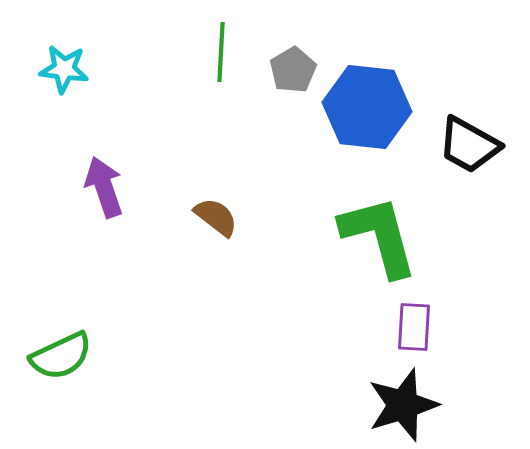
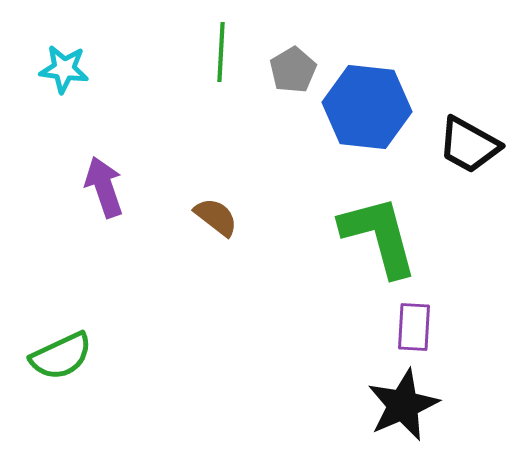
black star: rotated 6 degrees counterclockwise
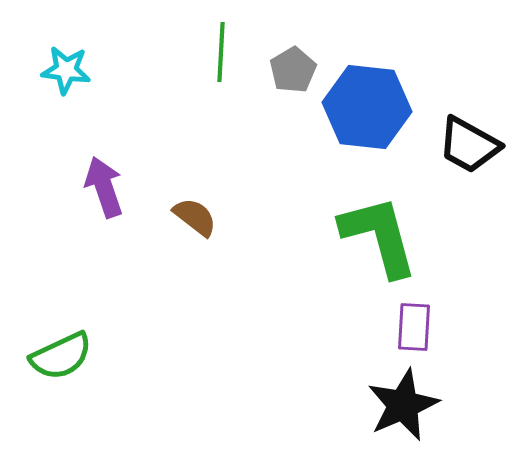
cyan star: moved 2 px right, 1 px down
brown semicircle: moved 21 px left
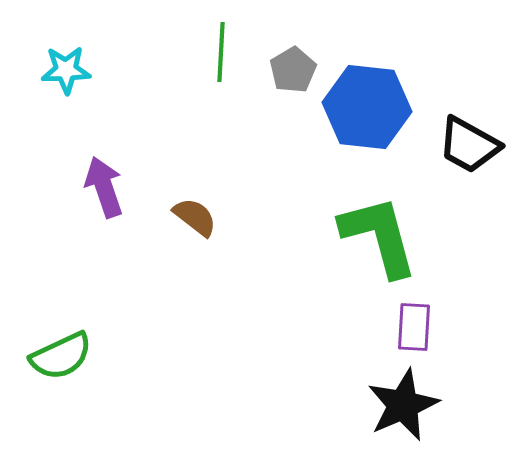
cyan star: rotated 9 degrees counterclockwise
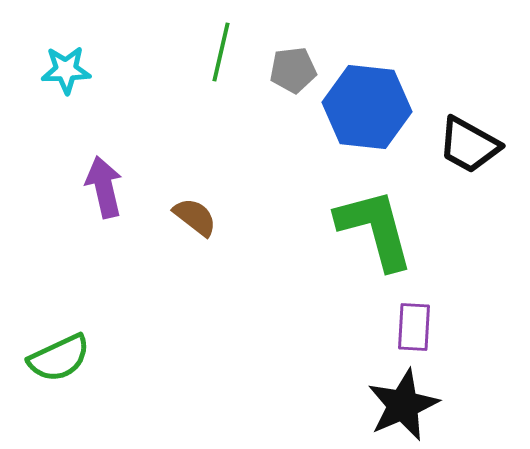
green line: rotated 10 degrees clockwise
gray pentagon: rotated 24 degrees clockwise
purple arrow: rotated 6 degrees clockwise
green L-shape: moved 4 px left, 7 px up
green semicircle: moved 2 px left, 2 px down
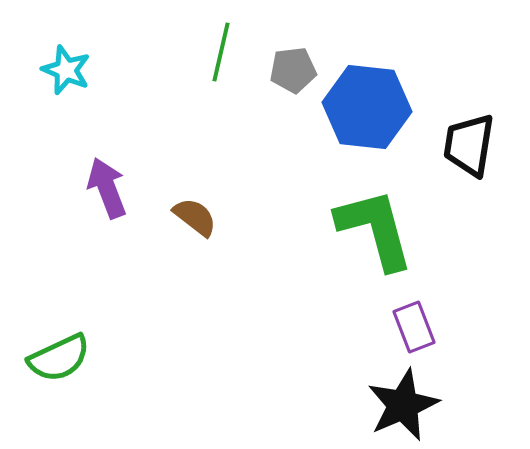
cyan star: rotated 24 degrees clockwise
black trapezoid: rotated 70 degrees clockwise
purple arrow: moved 3 px right, 1 px down; rotated 8 degrees counterclockwise
purple rectangle: rotated 24 degrees counterclockwise
